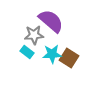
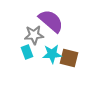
cyan rectangle: rotated 32 degrees clockwise
brown square: rotated 18 degrees counterclockwise
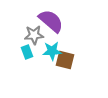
cyan star: moved 3 px up
brown square: moved 4 px left, 2 px down
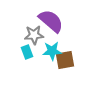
brown square: rotated 24 degrees counterclockwise
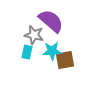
gray star: rotated 18 degrees clockwise
cyan rectangle: rotated 32 degrees clockwise
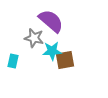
gray star: moved 3 px down
cyan rectangle: moved 14 px left, 9 px down
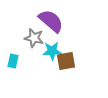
brown square: moved 1 px right, 1 px down
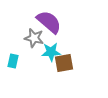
purple semicircle: moved 2 px left, 1 px down
cyan star: moved 1 px left, 1 px down
brown square: moved 2 px left, 2 px down
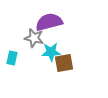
purple semicircle: rotated 56 degrees counterclockwise
cyan rectangle: moved 1 px left, 3 px up
